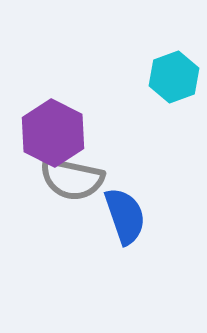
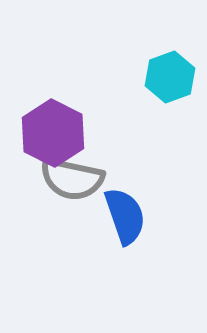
cyan hexagon: moved 4 px left
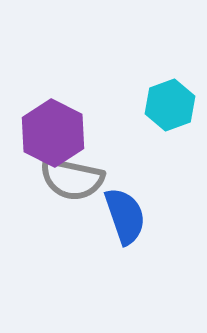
cyan hexagon: moved 28 px down
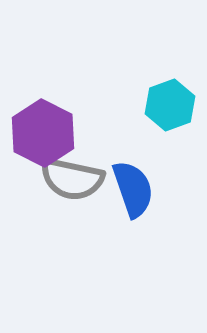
purple hexagon: moved 10 px left
blue semicircle: moved 8 px right, 27 px up
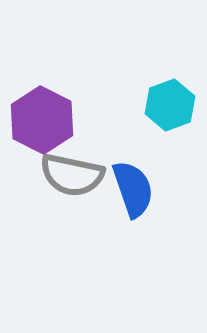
purple hexagon: moved 1 px left, 13 px up
gray semicircle: moved 4 px up
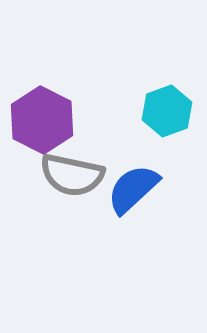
cyan hexagon: moved 3 px left, 6 px down
blue semicircle: rotated 114 degrees counterclockwise
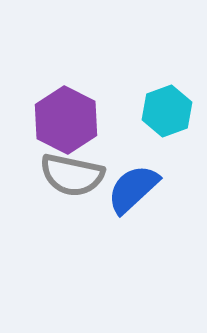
purple hexagon: moved 24 px right
